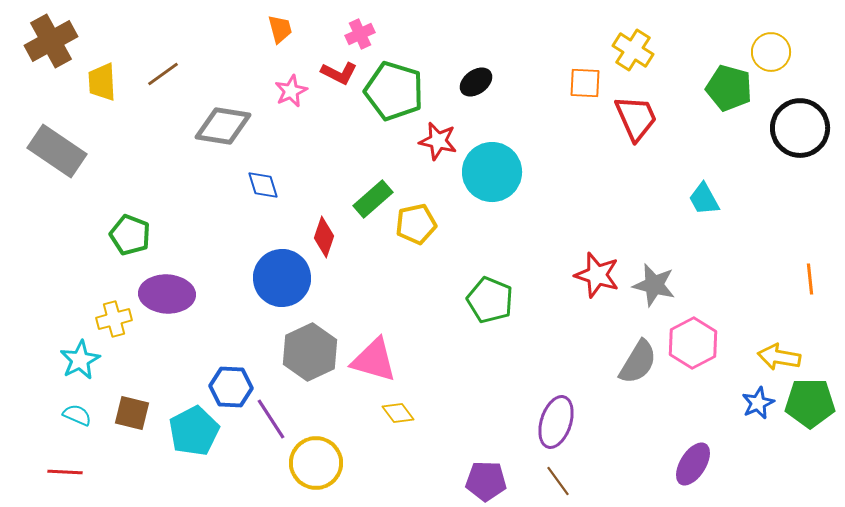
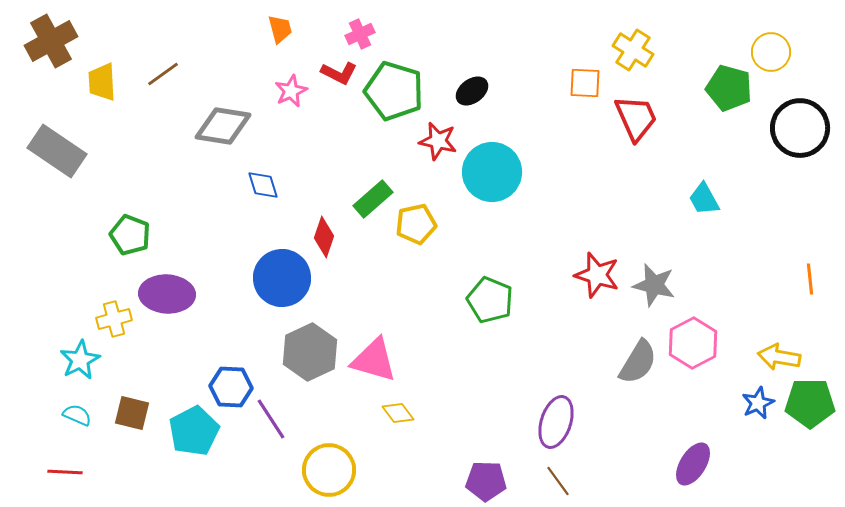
black ellipse at (476, 82): moved 4 px left, 9 px down
yellow circle at (316, 463): moved 13 px right, 7 px down
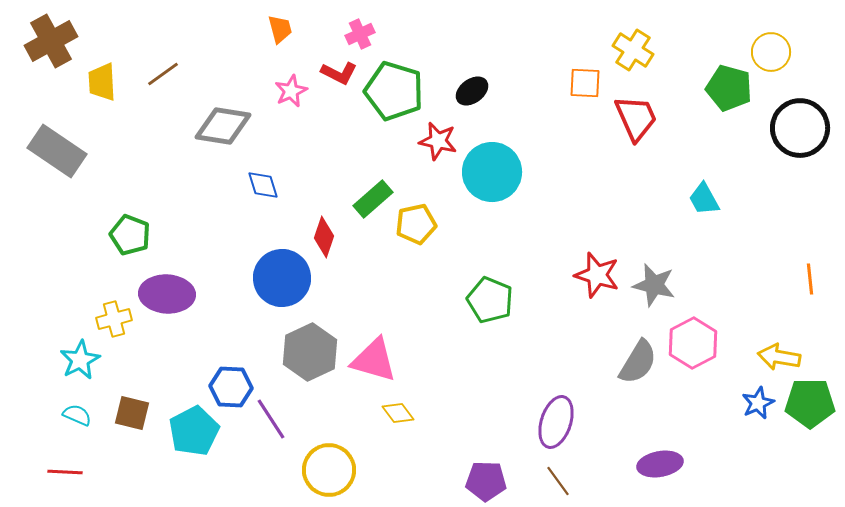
purple ellipse at (693, 464): moved 33 px left; rotated 48 degrees clockwise
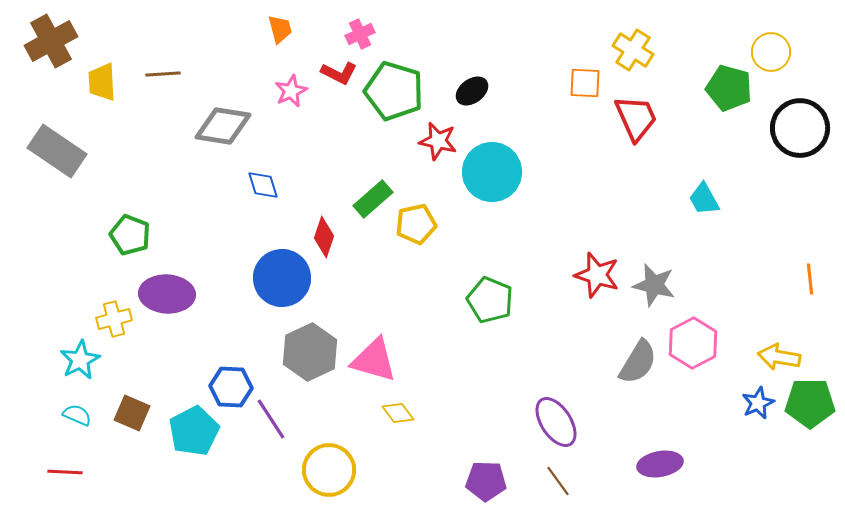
brown line at (163, 74): rotated 32 degrees clockwise
brown square at (132, 413): rotated 9 degrees clockwise
purple ellipse at (556, 422): rotated 51 degrees counterclockwise
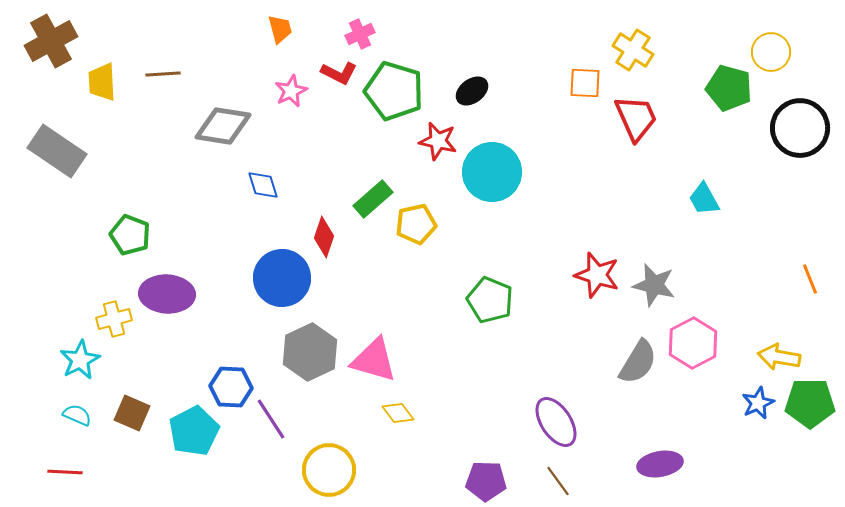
orange line at (810, 279): rotated 16 degrees counterclockwise
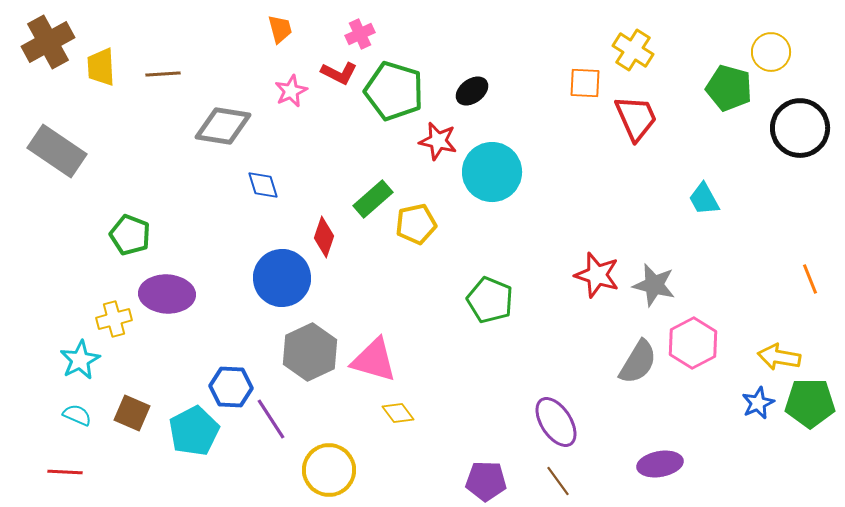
brown cross at (51, 41): moved 3 px left, 1 px down
yellow trapezoid at (102, 82): moved 1 px left, 15 px up
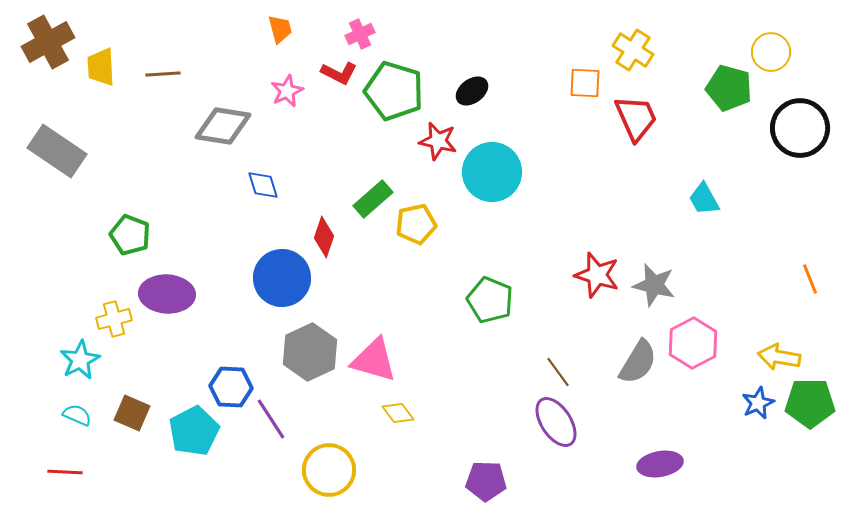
pink star at (291, 91): moved 4 px left
brown line at (558, 481): moved 109 px up
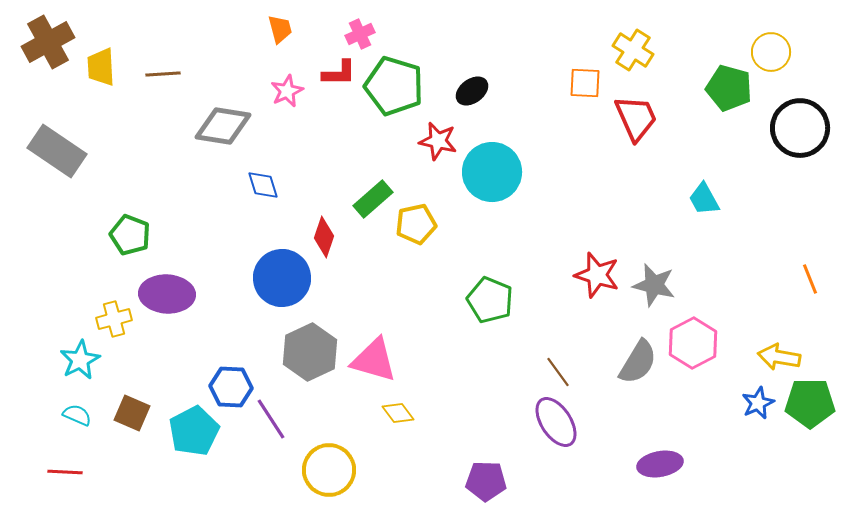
red L-shape at (339, 73): rotated 27 degrees counterclockwise
green pentagon at (394, 91): moved 5 px up
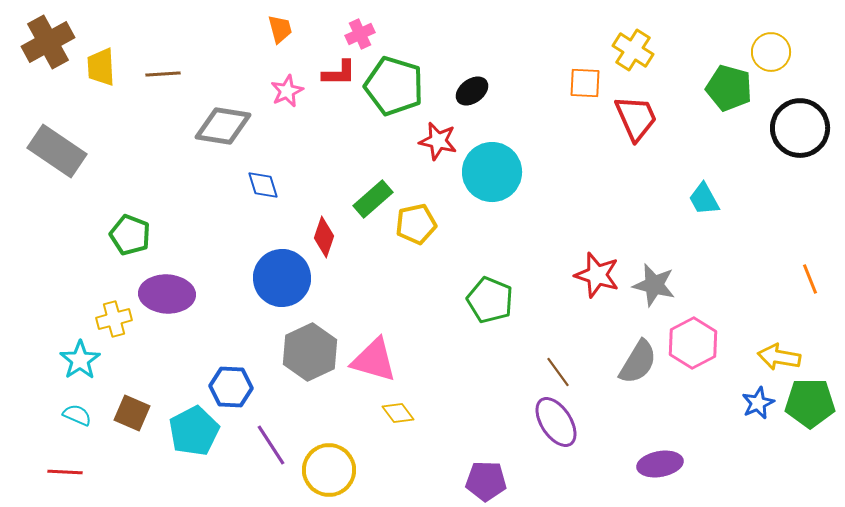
cyan star at (80, 360): rotated 6 degrees counterclockwise
purple line at (271, 419): moved 26 px down
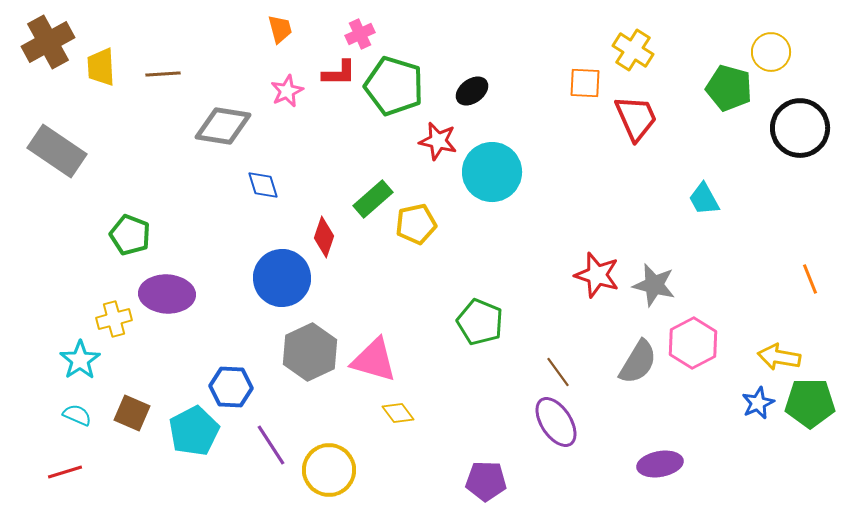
green pentagon at (490, 300): moved 10 px left, 22 px down
red line at (65, 472): rotated 20 degrees counterclockwise
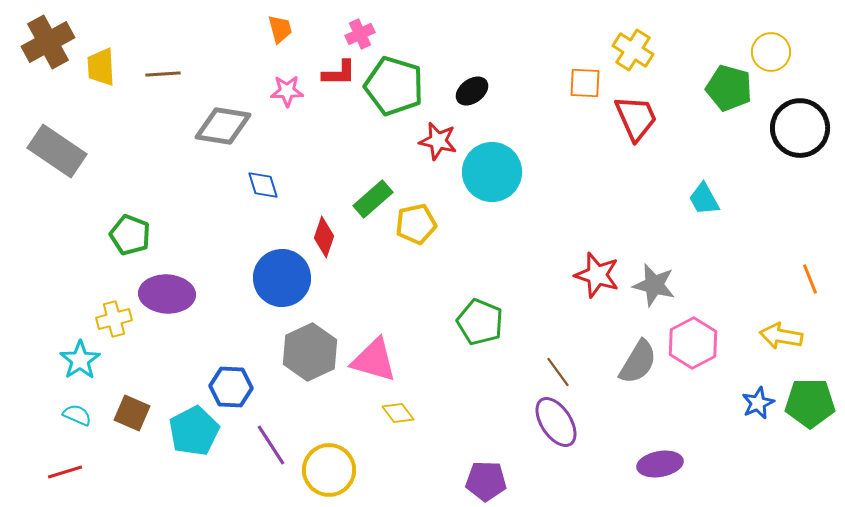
pink star at (287, 91): rotated 24 degrees clockwise
yellow arrow at (779, 357): moved 2 px right, 21 px up
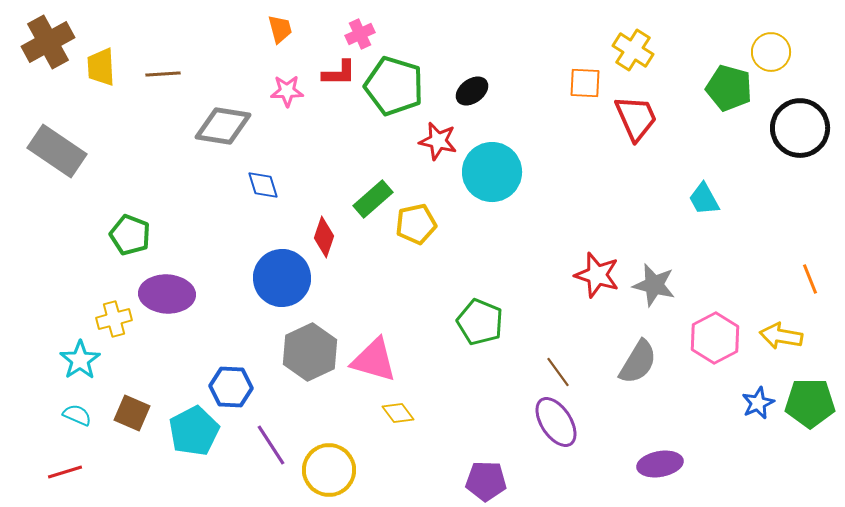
pink hexagon at (693, 343): moved 22 px right, 5 px up
